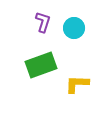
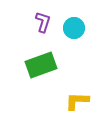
yellow L-shape: moved 17 px down
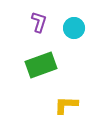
purple L-shape: moved 4 px left
yellow L-shape: moved 11 px left, 4 px down
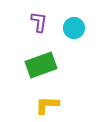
purple L-shape: rotated 10 degrees counterclockwise
yellow L-shape: moved 19 px left
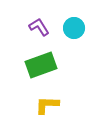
purple L-shape: moved 5 px down; rotated 40 degrees counterclockwise
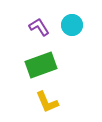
cyan circle: moved 2 px left, 3 px up
yellow L-shape: moved 3 px up; rotated 115 degrees counterclockwise
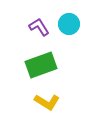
cyan circle: moved 3 px left, 1 px up
yellow L-shape: rotated 35 degrees counterclockwise
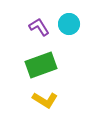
yellow L-shape: moved 2 px left, 2 px up
